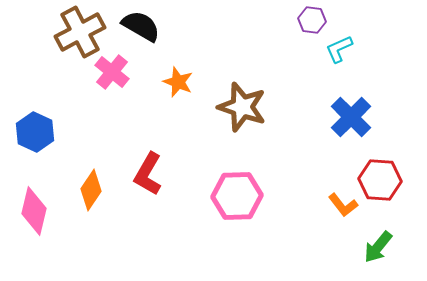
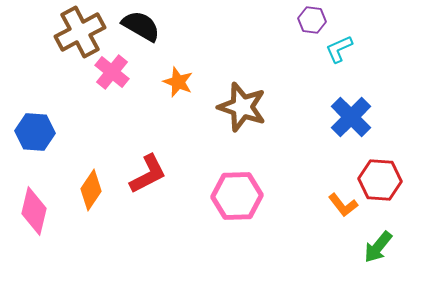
blue hexagon: rotated 21 degrees counterclockwise
red L-shape: rotated 147 degrees counterclockwise
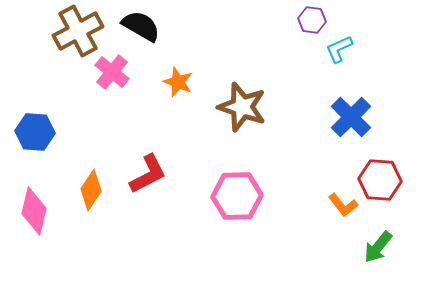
brown cross: moved 2 px left, 1 px up
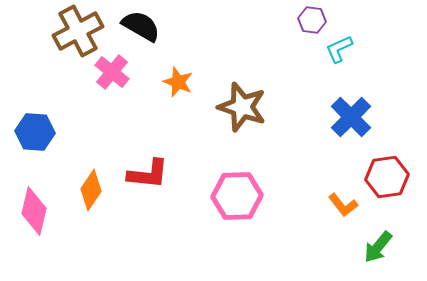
red L-shape: rotated 33 degrees clockwise
red hexagon: moved 7 px right, 3 px up; rotated 12 degrees counterclockwise
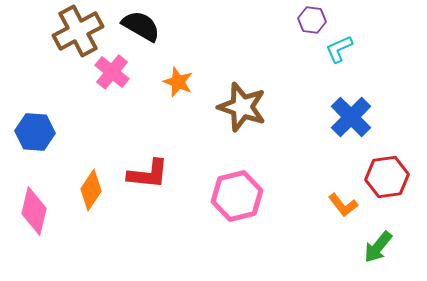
pink hexagon: rotated 12 degrees counterclockwise
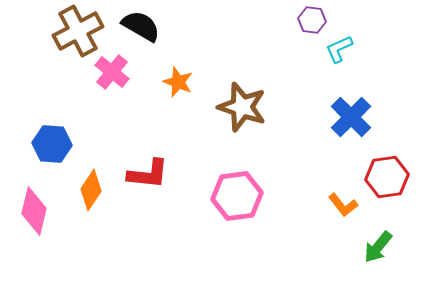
blue hexagon: moved 17 px right, 12 px down
pink hexagon: rotated 6 degrees clockwise
